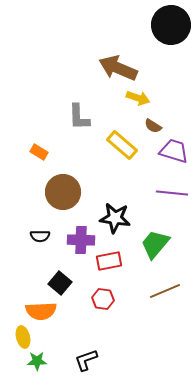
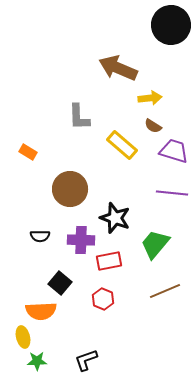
yellow arrow: moved 12 px right; rotated 25 degrees counterclockwise
orange rectangle: moved 11 px left
brown circle: moved 7 px right, 3 px up
black star: rotated 12 degrees clockwise
red hexagon: rotated 15 degrees clockwise
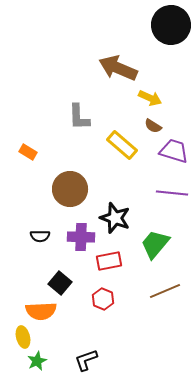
yellow arrow: rotated 30 degrees clockwise
purple cross: moved 3 px up
green star: rotated 24 degrees counterclockwise
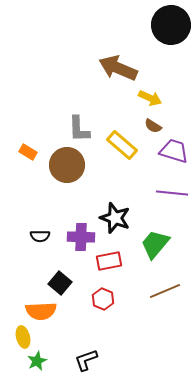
gray L-shape: moved 12 px down
brown circle: moved 3 px left, 24 px up
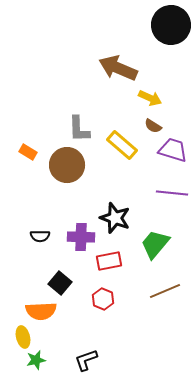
purple trapezoid: moved 1 px left, 1 px up
green star: moved 1 px left, 1 px up; rotated 12 degrees clockwise
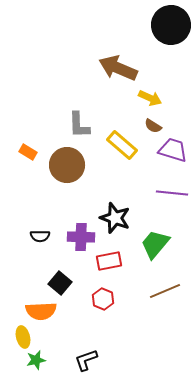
gray L-shape: moved 4 px up
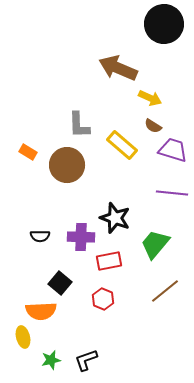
black circle: moved 7 px left, 1 px up
brown line: rotated 16 degrees counterclockwise
green star: moved 15 px right
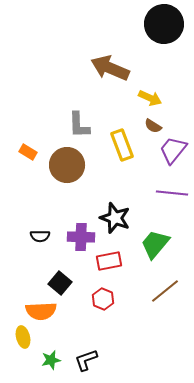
brown arrow: moved 8 px left
yellow rectangle: rotated 28 degrees clockwise
purple trapezoid: rotated 68 degrees counterclockwise
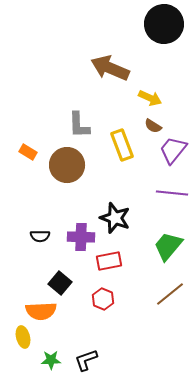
green trapezoid: moved 13 px right, 2 px down
brown line: moved 5 px right, 3 px down
green star: rotated 12 degrees clockwise
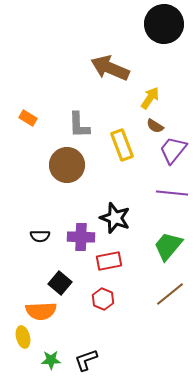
yellow arrow: rotated 80 degrees counterclockwise
brown semicircle: moved 2 px right
orange rectangle: moved 34 px up
